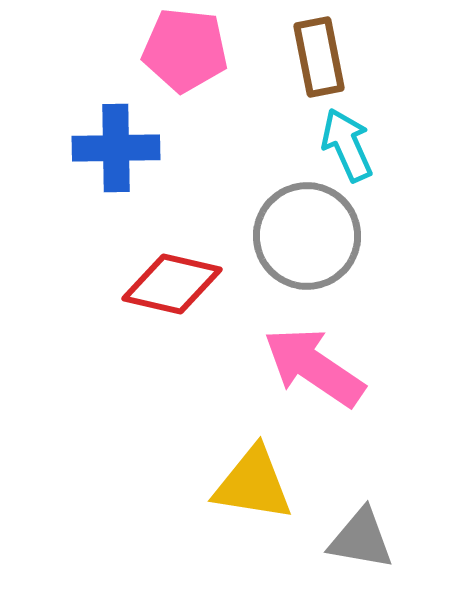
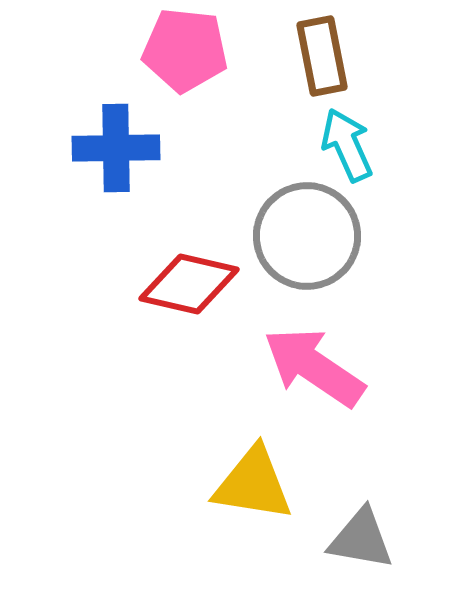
brown rectangle: moved 3 px right, 1 px up
red diamond: moved 17 px right
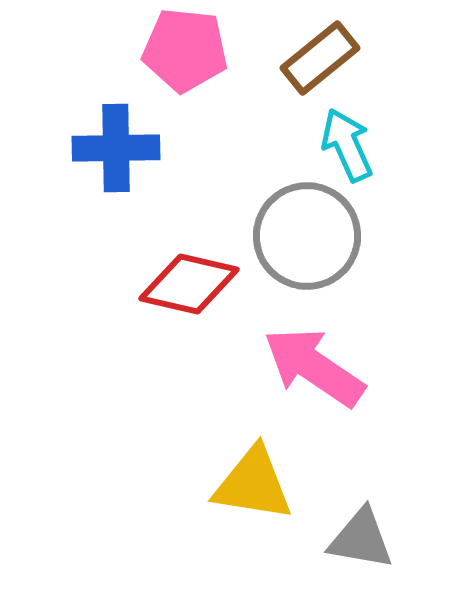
brown rectangle: moved 2 px left, 2 px down; rotated 62 degrees clockwise
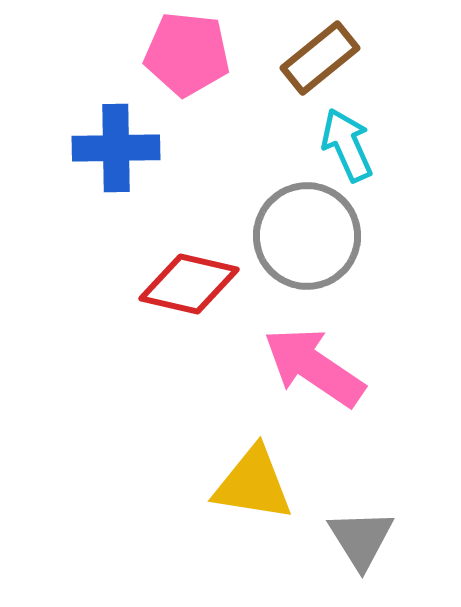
pink pentagon: moved 2 px right, 4 px down
gray triangle: rotated 48 degrees clockwise
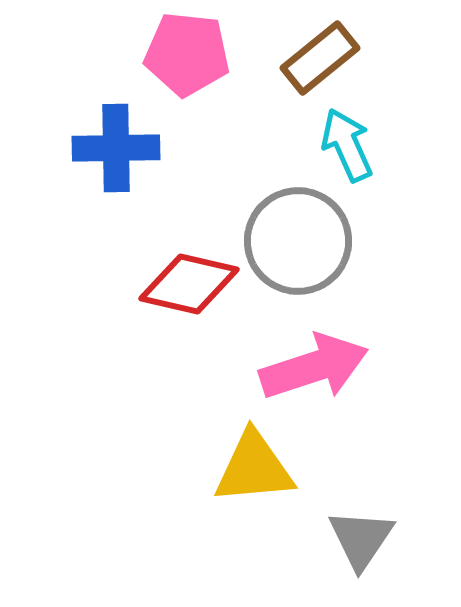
gray circle: moved 9 px left, 5 px down
pink arrow: rotated 128 degrees clockwise
yellow triangle: moved 1 px right, 16 px up; rotated 14 degrees counterclockwise
gray triangle: rotated 6 degrees clockwise
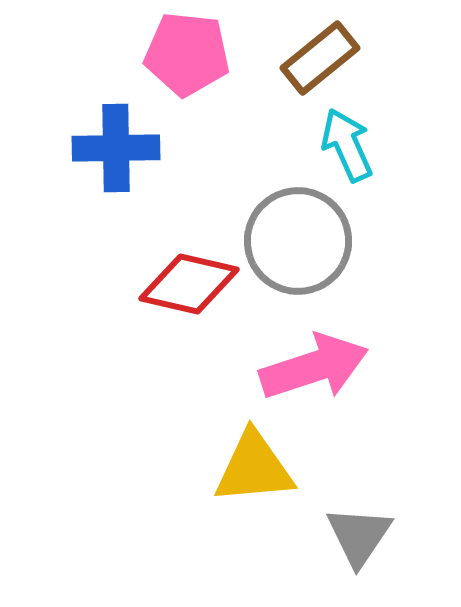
gray triangle: moved 2 px left, 3 px up
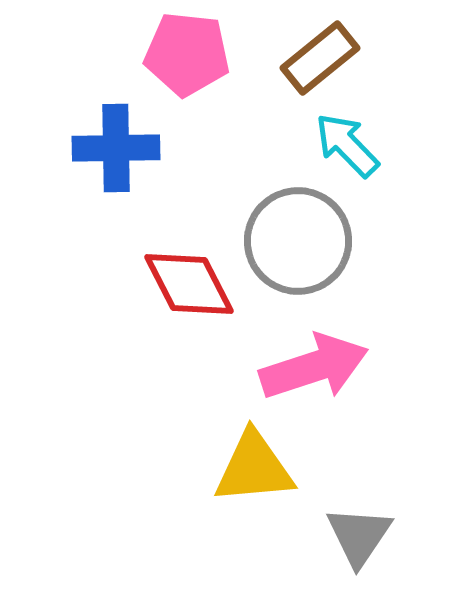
cyan arrow: rotated 20 degrees counterclockwise
red diamond: rotated 50 degrees clockwise
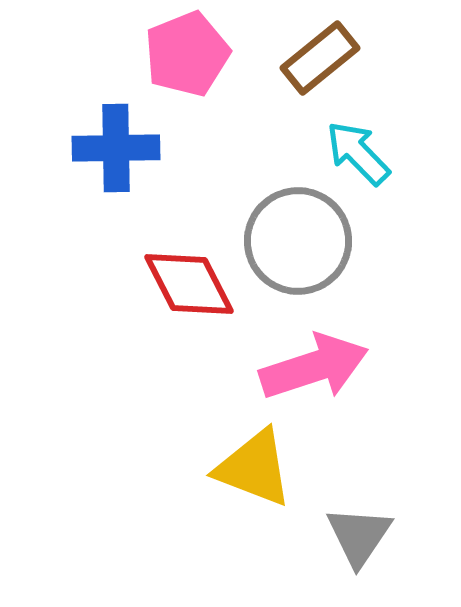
pink pentagon: rotated 28 degrees counterclockwise
cyan arrow: moved 11 px right, 8 px down
yellow triangle: rotated 26 degrees clockwise
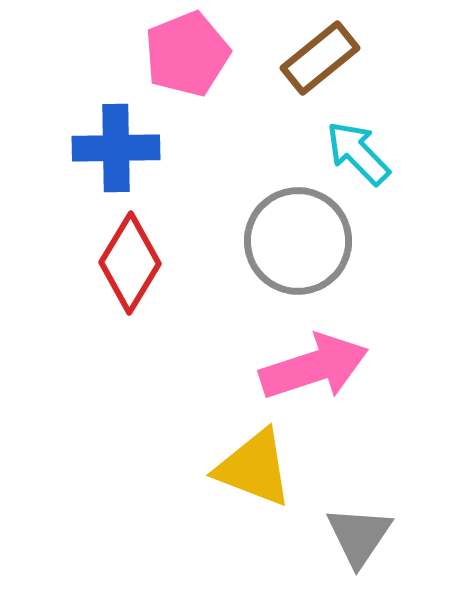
red diamond: moved 59 px left, 21 px up; rotated 58 degrees clockwise
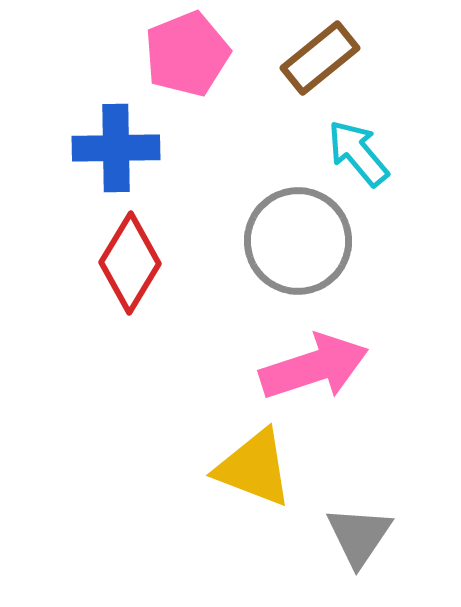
cyan arrow: rotated 4 degrees clockwise
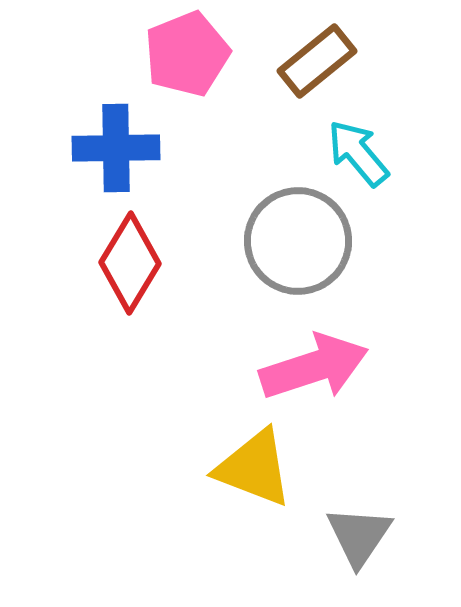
brown rectangle: moved 3 px left, 3 px down
